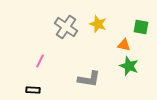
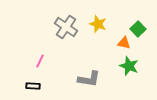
green square: moved 3 px left, 2 px down; rotated 35 degrees clockwise
orange triangle: moved 2 px up
black rectangle: moved 4 px up
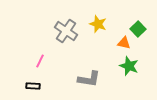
gray cross: moved 4 px down
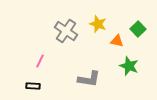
orange triangle: moved 7 px left, 2 px up
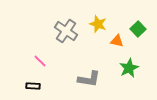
pink line: rotated 72 degrees counterclockwise
green star: moved 2 px down; rotated 24 degrees clockwise
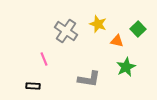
pink line: moved 4 px right, 2 px up; rotated 24 degrees clockwise
green star: moved 3 px left, 1 px up
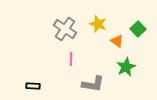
gray cross: moved 1 px left, 2 px up
orange triangle: rotated 24 degrees clockwise
pink line: moved 27 px right; rotated 24 degrees clockwise
gray L-shape: moved 4 px right, 5 px down
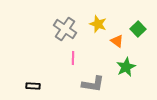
pink line: moved 2 px right, 1 px up
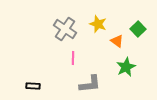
gray L-shape: moved 3 px left; rotated 15 degrees counterclockwise
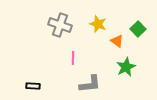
gray cross: moved 5 px left, 4 px up; rotated 15 degrees counterclockwise
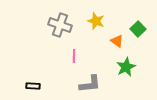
yellow star: moved 2 px left, 3 px up
pink line: moved 1 px right, 2 px up
